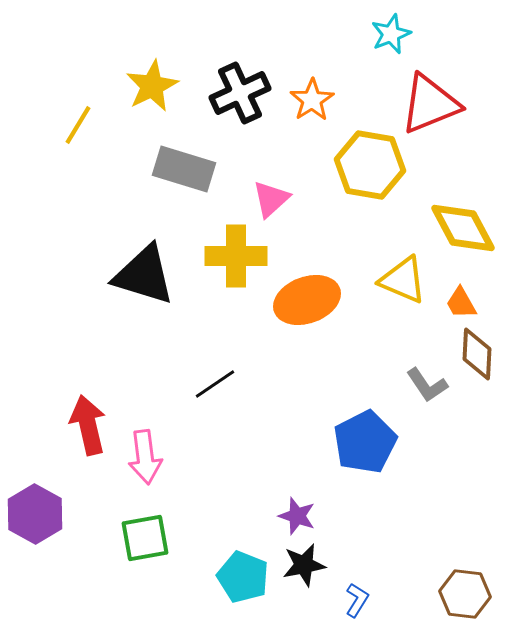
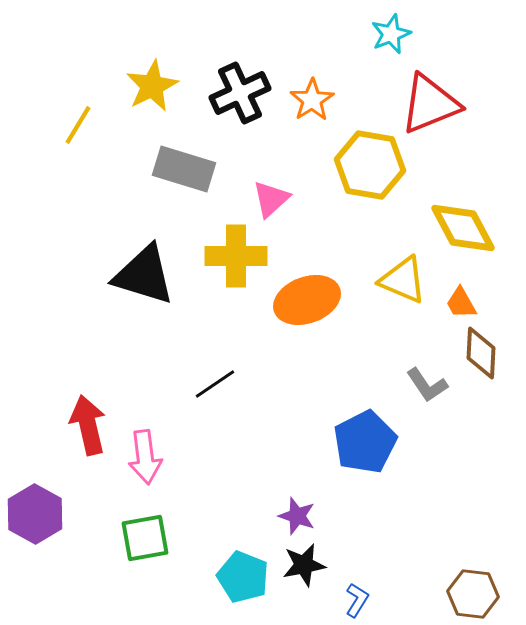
brown diamond: moved 4 px right, 1 px up
brown hexagon: moved 8 px right
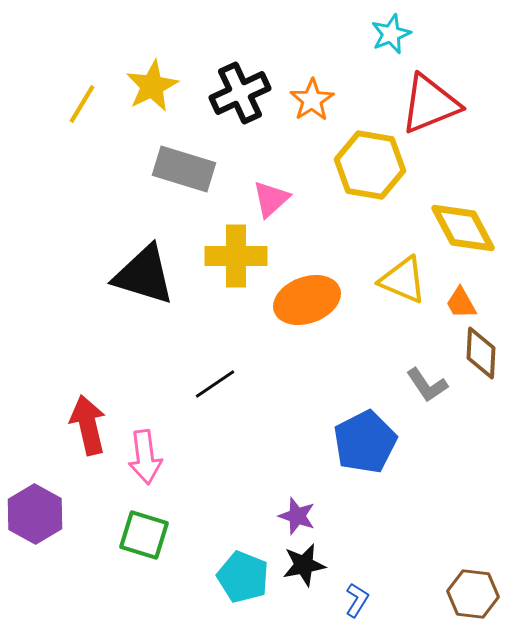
yellow line: moved 4 px right, 21 px up
green square: moved 1 px left, 3 px up; rotated 27 degrees clockwise
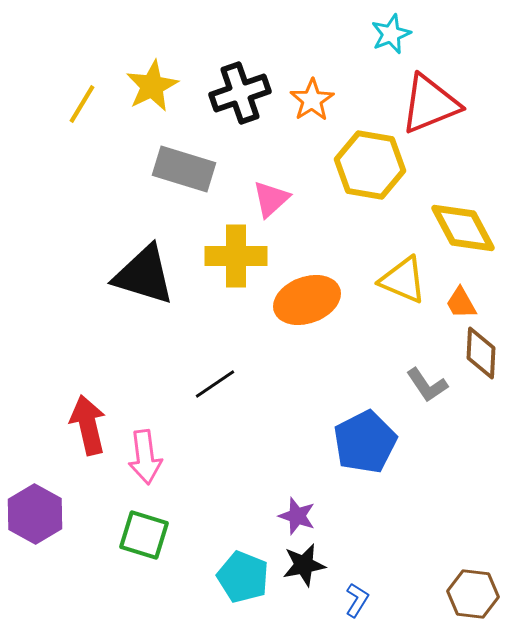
black cross: rotated 6 degrees clockwise
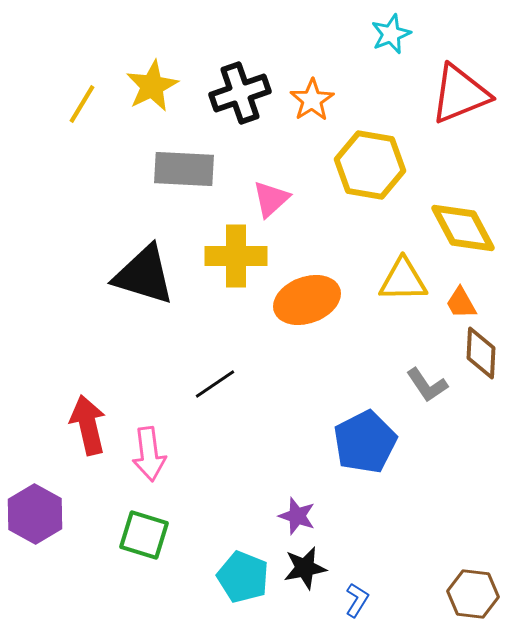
red triangle: moved 30 px right, 10 px up
gray rectangle: rotated 14 degrees counterclockwise
yellow triangle: rotated 24 degrees counterclockwise
pink arrow: moved 4 px right, 3 px up
black star: moved 1 px right, 3 px down
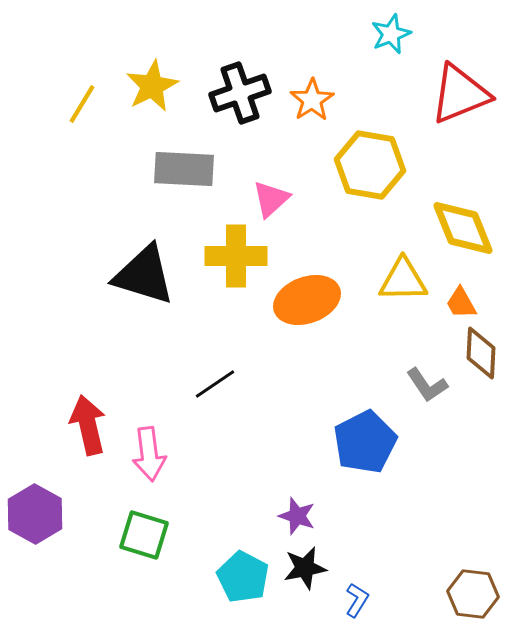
yellow diamond: rotated 6 degrees clockwise
cyan pentagon: rotated 6 degrees clockwise
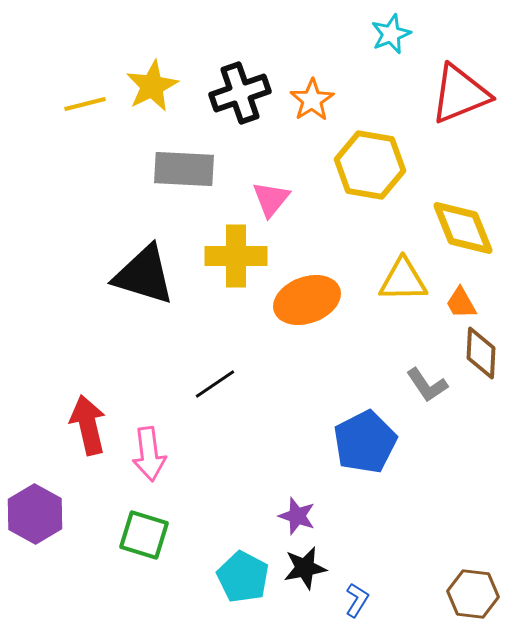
yellow line: moved 3 px right; rotated 45 degrees clockwise
pink triangle: rotated 9 degrees counterclockwise
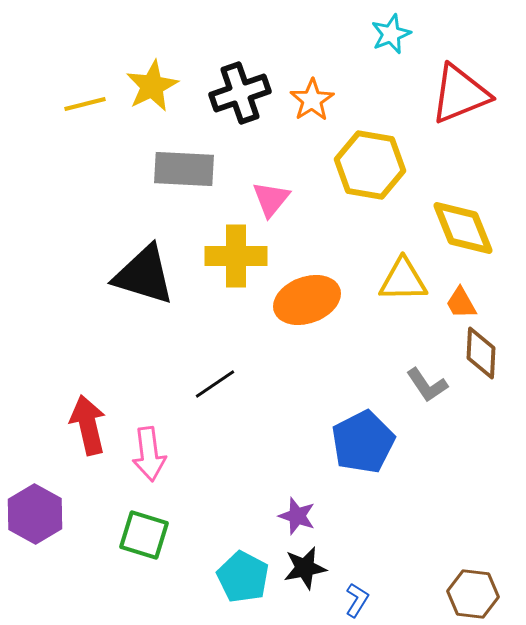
blue pentagon: moved 2 px left
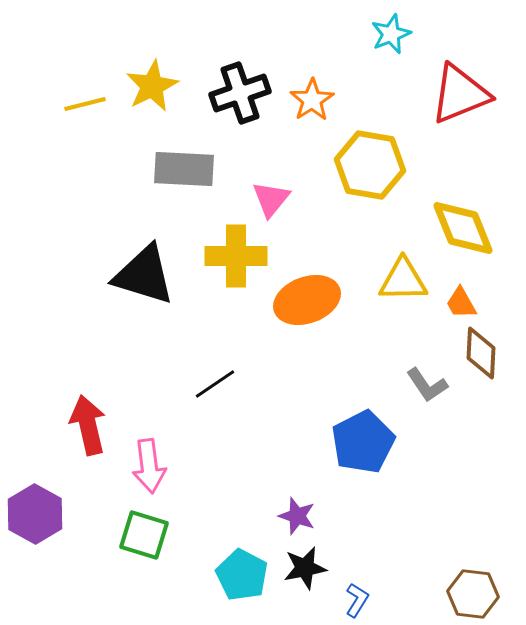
pink arrow: moved 12 px down
cyan pentagon: moved 1 px left, 2 px up
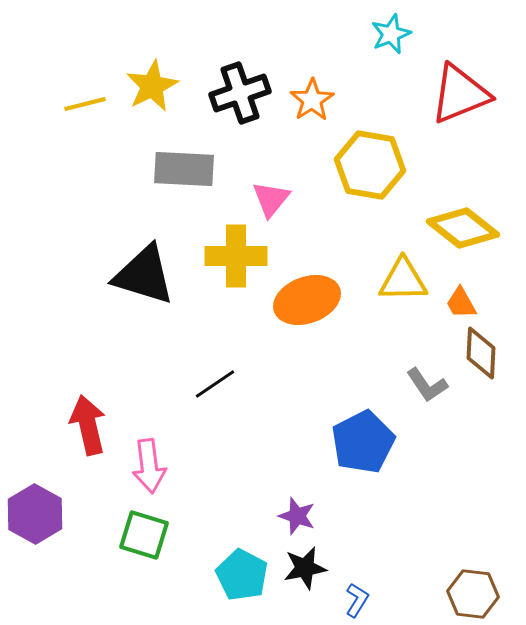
yellow diamond: rotated 30 degrees counterclockwise
